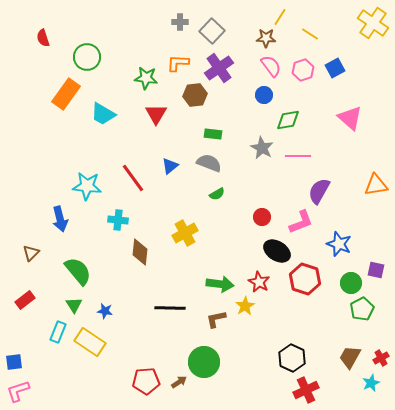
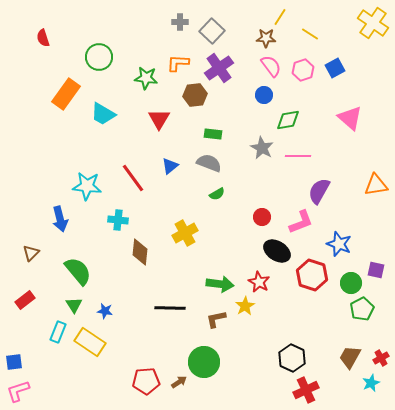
green circle at (87, 57): moved 12 px right
red triangle at (156, 114): moved 3 px right, 5 px down
red hexagon at (305, 279): moved 7 px right, 4 px up
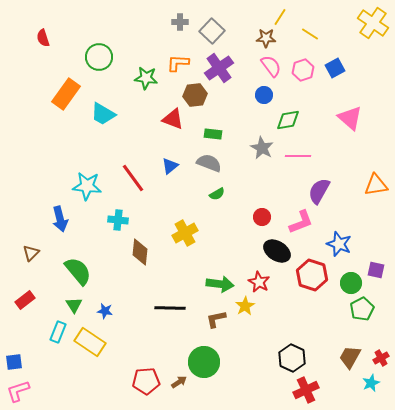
red triangle at (159, 119): moved 14 px right; rotated 40 degrees counterclockwise
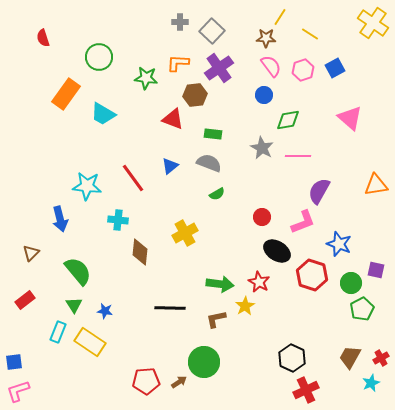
pink L-shape at (301, 222): moved 2 px right
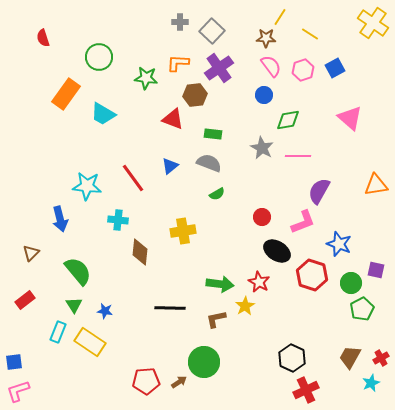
yellow cross at (185, 233): moved 2 px left, 2 px up; rotated 20 degrees clockwise
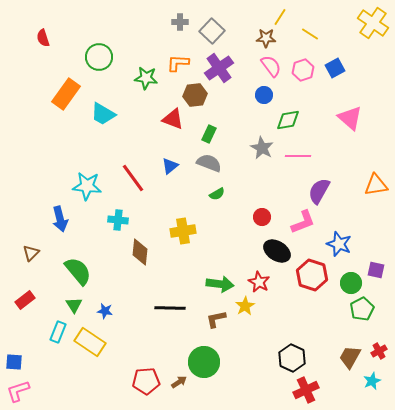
green rectangle at (213, 134): moved 4 px left; rotated 72 degrees counterclockwise
red cross at (381, 358): moved 2 px left, 7 px up
blue square at (14, 362): rotated 12 degrees clockwise
cyan star at (371, 383): moved 1 px right, 2 px up
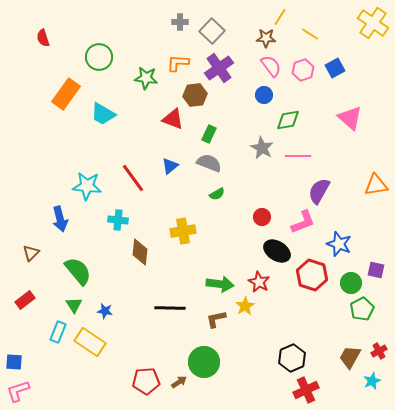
black hexagon at (292, 358): rotated 12 degrees clockwise
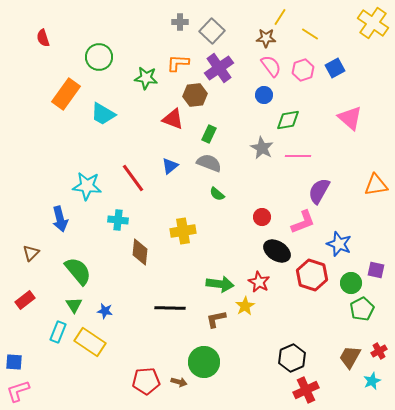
green semicircle at (217, 194): rotated 70 degrees clockwise
brown arrow at (179, 382): rotated 49 degrees clockwise
